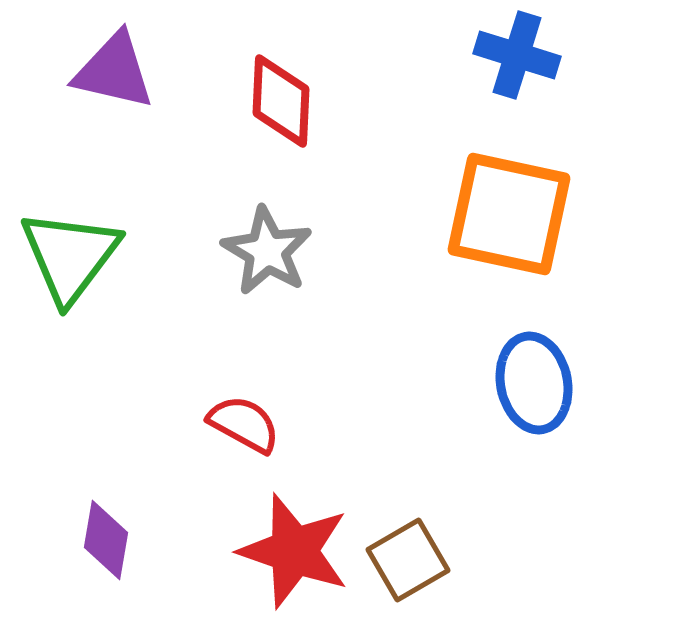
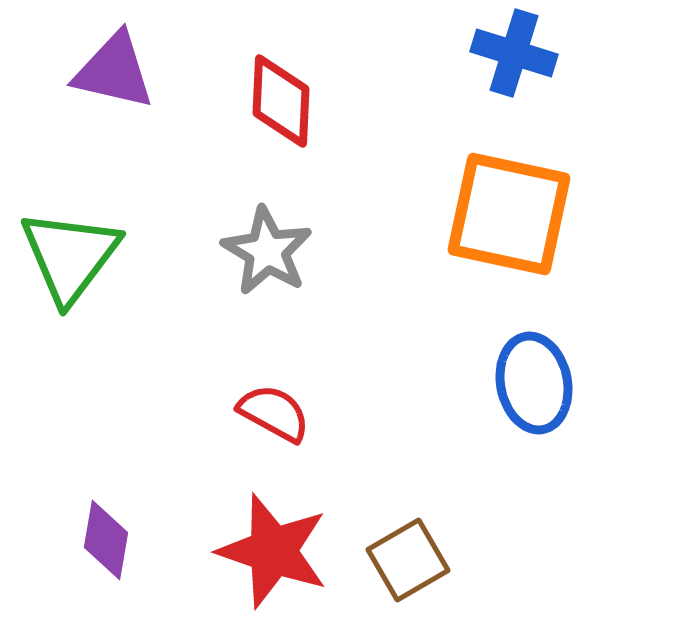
blue cross: moved 3 px left, 2 px up
red semicircle: moved 30 px right, 11 px up
red star: moved 21 px left
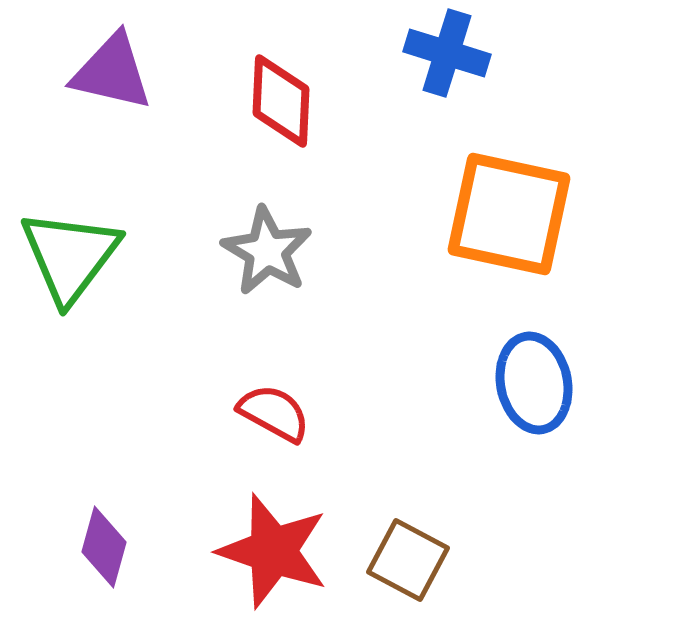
blue cross: moved 67 px left
purple triangle: moved 2 px left, 1 px down
purple diamond: moved 2 px left, 7 px down; rotated 6 degrees clockwise
brown square: rotated 32 degrees counterclockwise
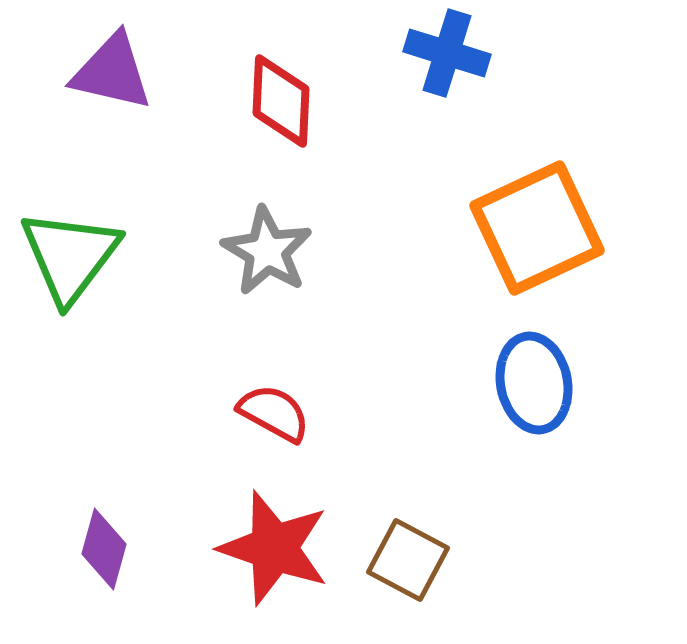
orange square: moved 28 px right, 14 px down; rotated 37 degrees counterclockwise
purple diamond: moved 2 px down
red star: moved 1 px right, 3 px up
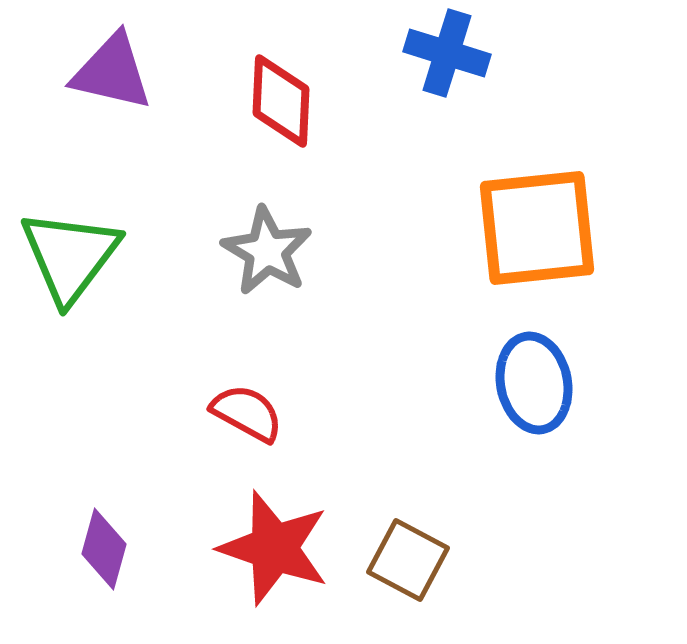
orange square: rotated 19 degrees clockwise
red semicircle: moved 27 px left
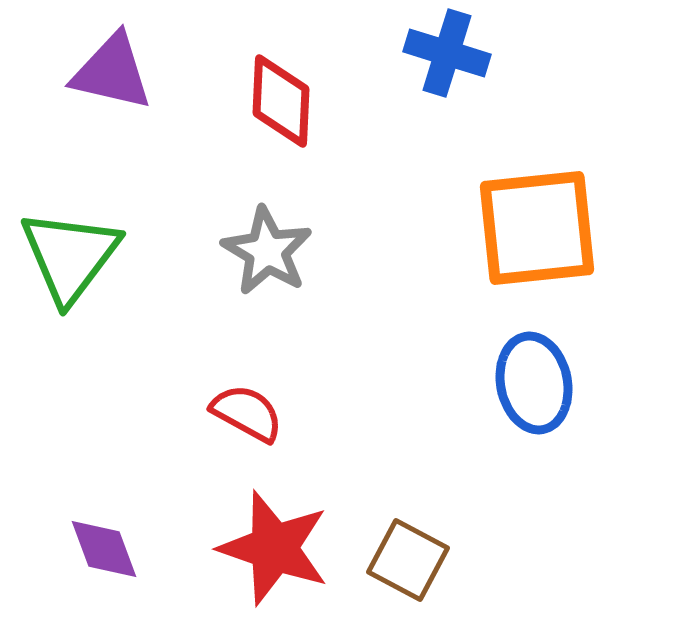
purple diamond: rotated 36 degrees counterclockwise
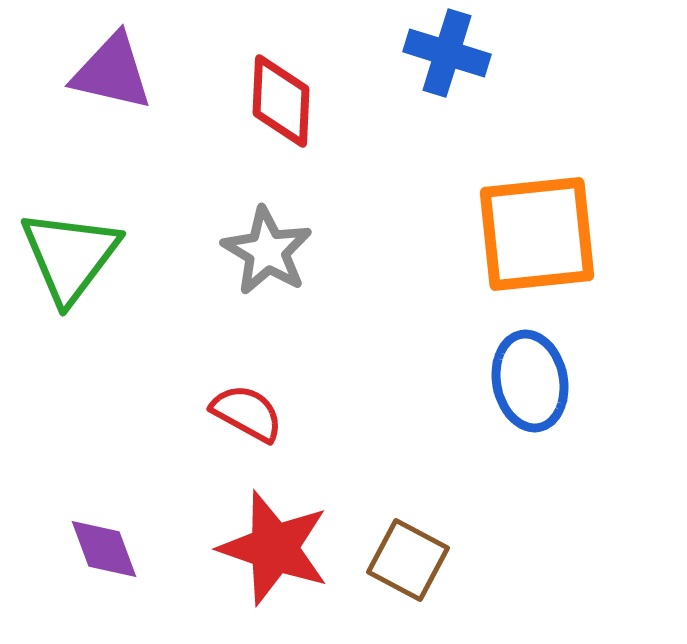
orange square: moved 6 px down
blue ellipse: moved 4 px left, 2 px up
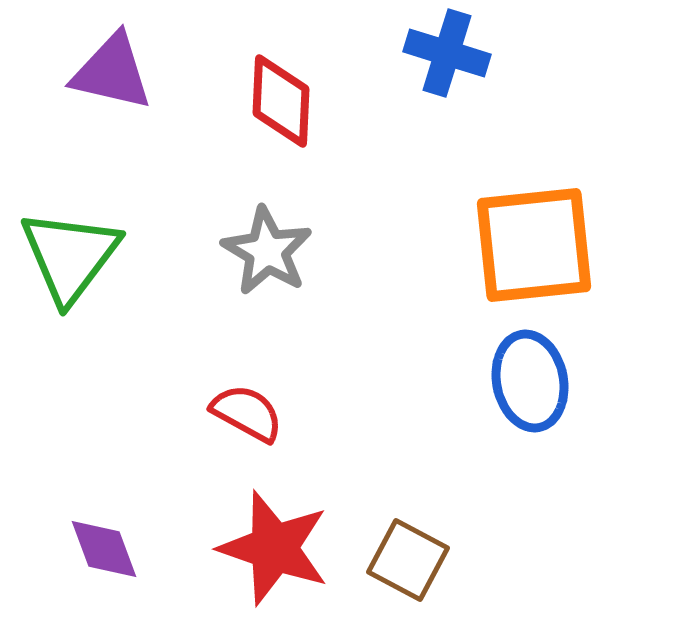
orange square: moved 3 px left, 11 px down
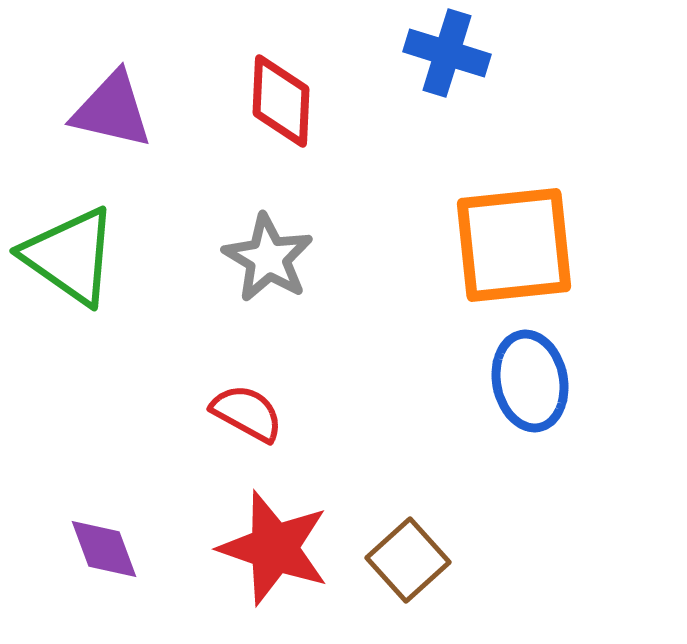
purple triangle: moved 38 px down
orange square: moved 20 px left
gray star: moved 1 px right, 7 px down
green triangle: rotated 32 degrees counterclockwise
brown square: rotated 20 degrees clockwise
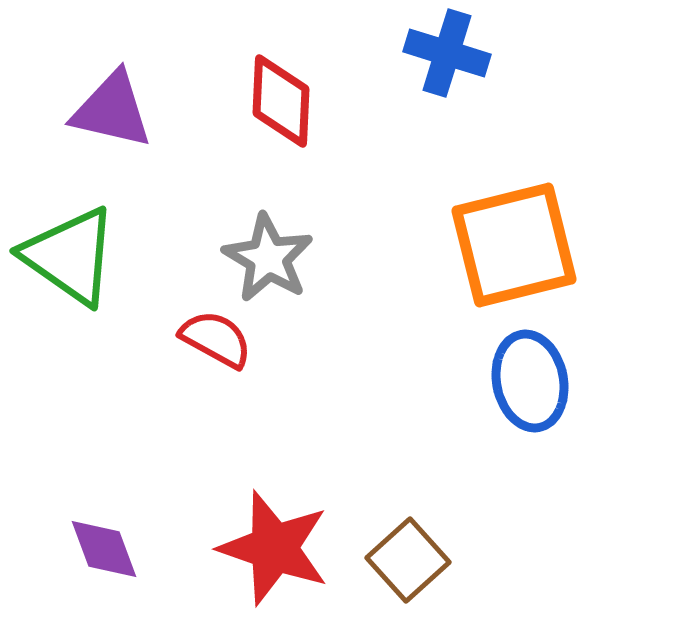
orange square: rotated 8 degrees counterclockwise
red semicircle: moved 31 px left, 74 px up
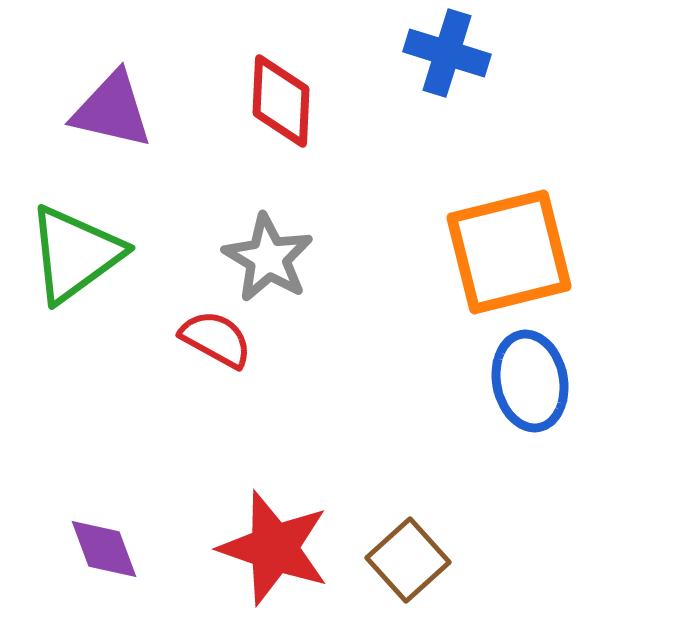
orange square: moved 5 px left, 7 px down
green triangle: moved 5 px right, 2 px up; rotated 49 degrees clockwise
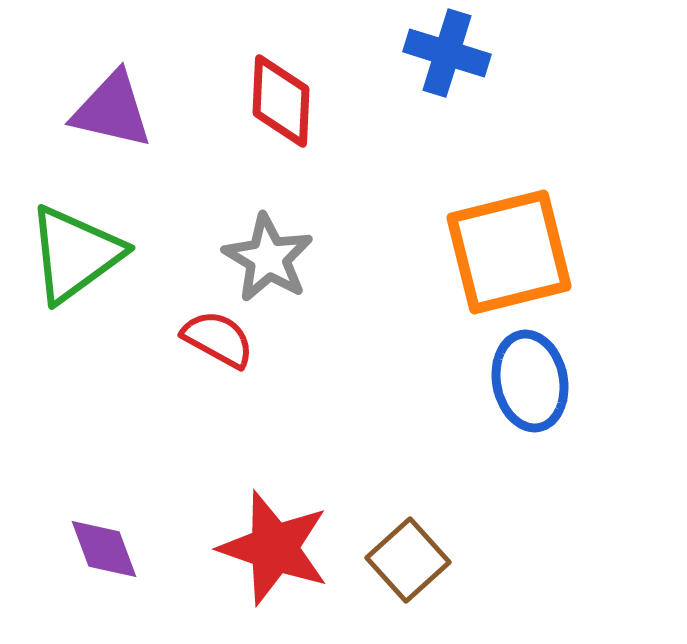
red semicircle: moved 2 px right
